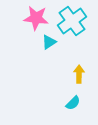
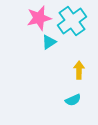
pink star: moved 3 px right; rotated 20 degrees counterclockwise
yellow arrow: moved 4 px up
cyan semicircle: moved 3 px up; rotated 21 degrees clockwise
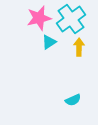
cyan cross: moved 1 px left, 2 px up
yellow arrow: moved 23 px up
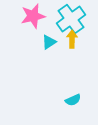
pink star: moved 6 px left, 2 px up
yellow arrow: moved 7 px left, 8 px up
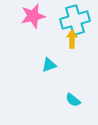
cyan cross: moved 4 px right, 1 px down; rotated 20 degrees clockwise
cyan triangle: moved 23 px down; rotated 14 degrees clockwise
cyan semicircle: rotated 63 degrees clockwise
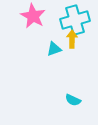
pink star: rotated 30 degrees counterclockwise
cyan triangle: moved 5 px right, 16 px up
cyan semicircle: rotated 14 degrees counterclockwise
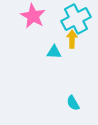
cyan cross: moved 1 px right, 1 px up; rotated 12 degrees counterclockwise
cyan triangle: moved 3 px down; rotated 21 degrees clockwise
cyan semicircle: moved 3 px down; rotated 35 degrees clockwise
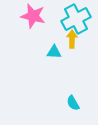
pink star: rotated 15 degrees counterclockwise
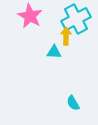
pink star: moved 3 px left; rotated 15 degrees clockwise
yellow arrow: moved 6 px left, 3 px up
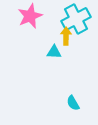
pink star: rotated 20 degrees clockwise
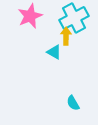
cyan cross: moved 2 px left, 1 px up
cyan triangle: rotated 28 degrees clockwise
